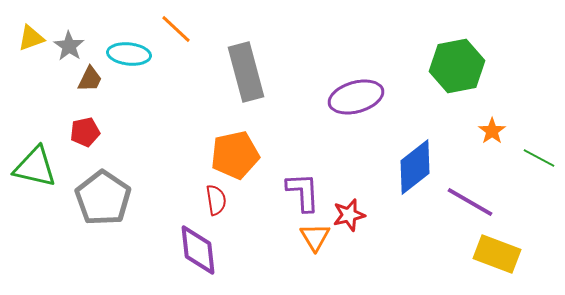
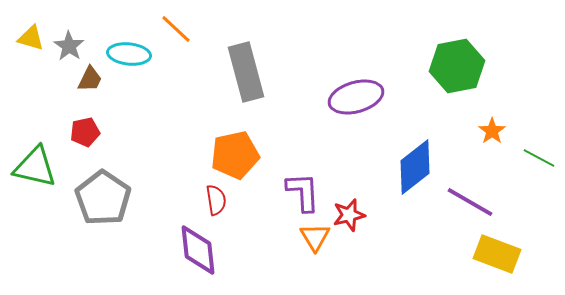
yellow triangle: rotated 36 degrees clockwise
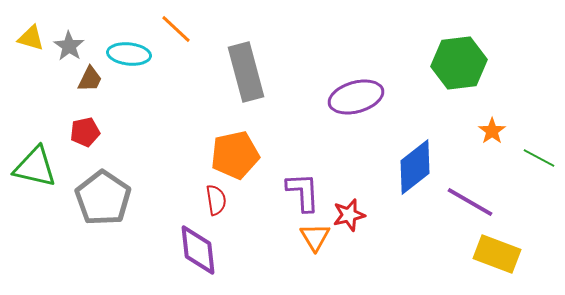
green hexagon: moved 2 px right, 3 px up; rotated 4 degrees clockwise
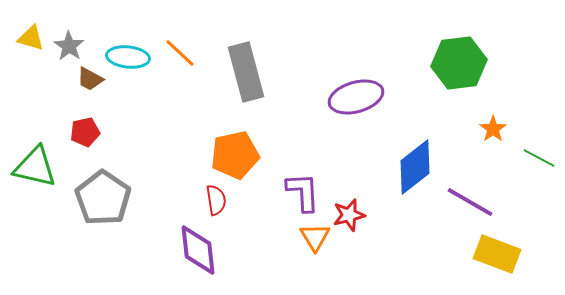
orange line: moved 4 px right, 24 px down
cyan ellipse: moved 1 px left, 3 px down
brown trapezoid: rotated 92 degrees clockwise
orange star: moved 1 px right, 2 px up
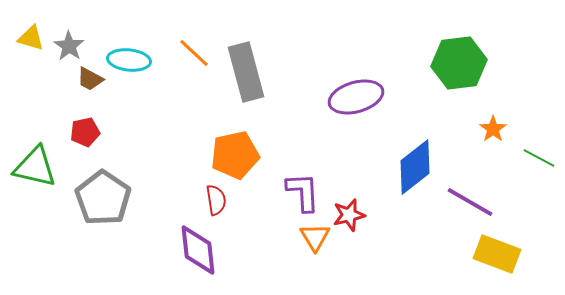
orange line: moved 14 px right
cyan ellipse: moved 1 px right, 3 px down
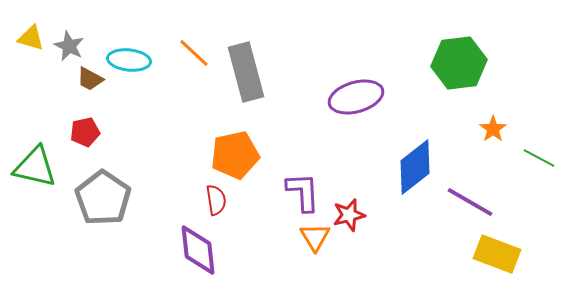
gray star: rotated 8 degrees counterclockwise
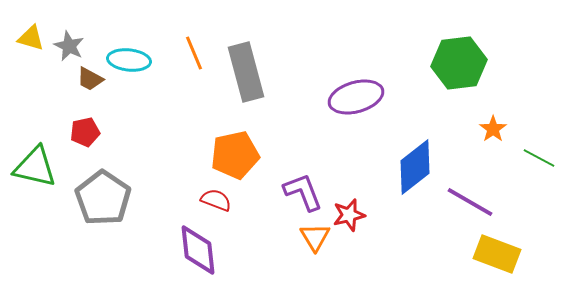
orange line: rotated 24 degrees clockwise
purple L-shape: rotated 18 degrees counterclockwise
red semicircle: rotated 60 degrees counterclockwise
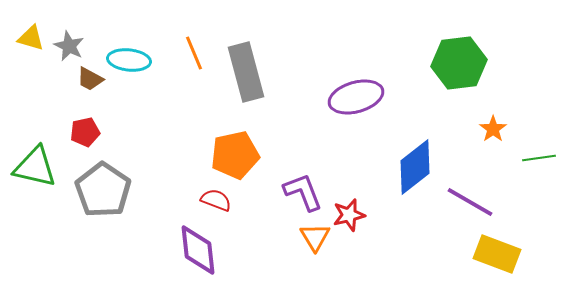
green line: rotated 36 degrees counterclockwise
gray pentagon: moved 8 px up
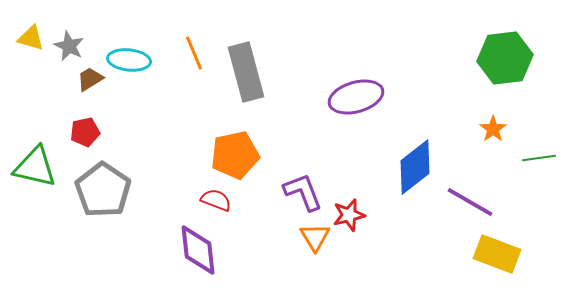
green hexagon: moved 46 px right, 5 px up
brown trapezoid: rotated 120 degrees clockwise
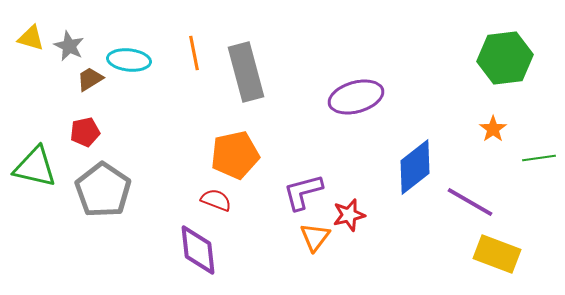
orange line: rotated 12 degrees clockwise
purple L-shape: rotated 84 degrees counterclockwise
orange triangle: rotated 8 degrees clockwise
